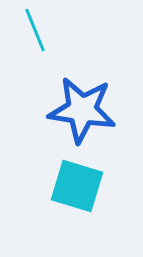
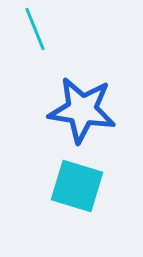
cyan line: moved 1 px up
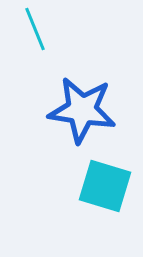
cyan square: moved 28 px right
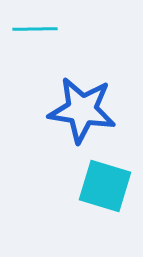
cyan line: rotated 69 degrees counterclockwise
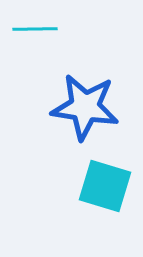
blue star: moved 3 px right, 3 px up
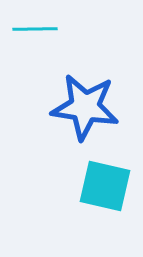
cyan square: rotated 4 degrees counterclockwise
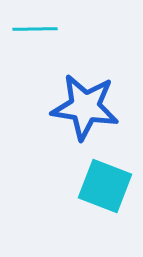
cyan square: rotated 8 degrees clockwise
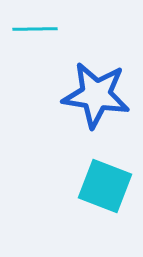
blue star: moved 11 px right, 12 px up
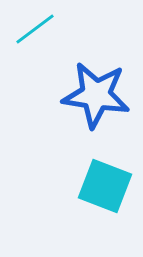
cyan line: rotated 36 degrees counterclockwise
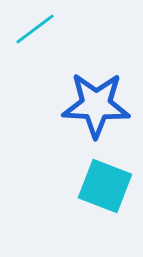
blue star: moved 10 px down; rotated 6 degrees counterclockwise
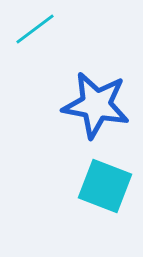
blue star: rotated 8 degrees clockwise
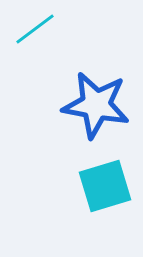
cyan square: rotated 38 degrees counterclockwise
